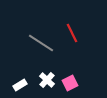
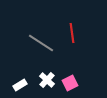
red line: rotated 18 degrees clockwise
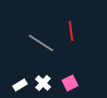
red line: moved 1 px left, 2 px up
white cross: moved 4 px left, 3 px down
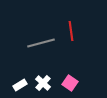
gray line: rotated 48 degrees counterclockwise
pink square: rotated 28 degrees counterclockwise
